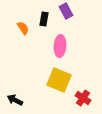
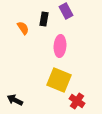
red cross: moved 6 px left, 3 px down
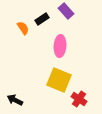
purple rectangle: rotated 14 degrees counterclockwise
black rectangle: moved 2 px left; rotated 48 degrees clockwise
red cross: moved 2 px right, 2 px up
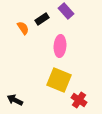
red cross: moved 1 px down
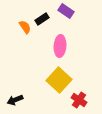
purple rectangle: rotated 14 degrees counterclockwise
orange semicircle: moved 2 px right, 1 px up
yellow square: rotated 20 degrees clockwise
black arrow: rotated 49 degrees counterclockwise
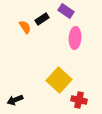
pink ellipse: moved 15 px right, 8 px up
red cross: rotated 21 degrees counterclockwise
